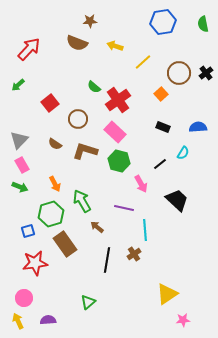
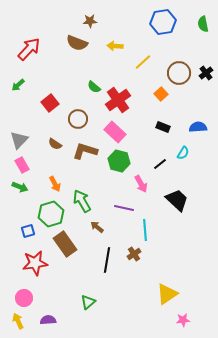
yellow arrow at (115, 46): rotated 14 degrees counterclockwise
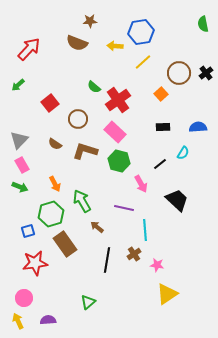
blue hexagon at (163, 22): moved 22 px left, 10 px down
black rectangle at (163, 127): rotated 24 degrees counterclockwise
pink star at (183, 320): moved 26 px left, 55 px up; rotated 16 degrees clockwise
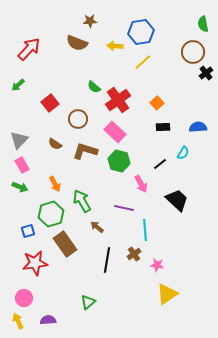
brown circle at (179, 73): moved 14 px right, 21 px up
orange square at (161, 94): moved 4 px left, 9 px down
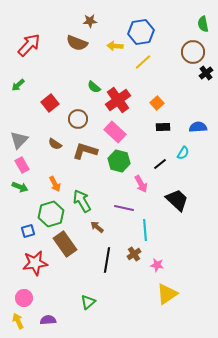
red arrow at (29, 49): moved 4 px up
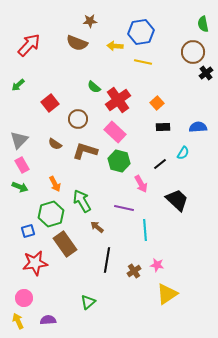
yellow line at (143, 62): rotated 54 degrees clockwise
brown cross at (134, 254): moved 17 px down
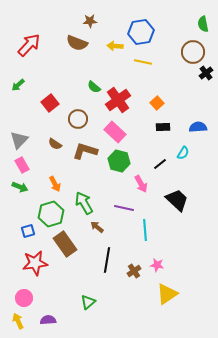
green arrow at (82, 201): moved 2 px right, 2 px down
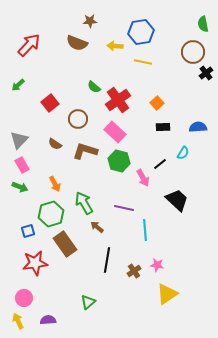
pink arrow at (141, 184): moved 2 px right, 6 px up
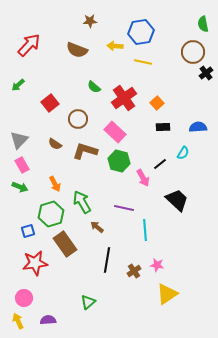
brown semicircle at (77, 43): moved 7 px down
red cross at (118, 100): moved 6 px right, 2 px up
green arrow at (84, 203): moved 2 px left, 1 px up
